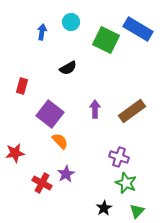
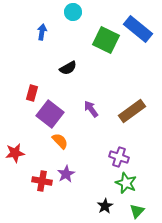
cyan circle: moved 2 px right, 10 px up
blue rectangle: rotated 8 degrees clockwise
red rectangle: moved 10 px right, 7 px down
purple arrow: moved 4 px left; rotated 36 degrees counterclockwise
red cross: moved 2 px up; rotated 18 degrees counterclockwise
black star: moved 1 px right, 2 px up
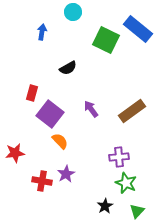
purple cross: rotated 24 degrees counterclockwise
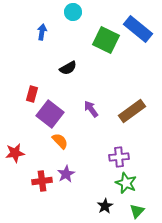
red rectangle: moved 1 px down
red cross: rotated 18 degrees counterclockwise
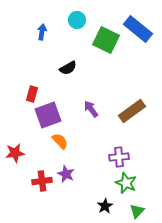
cyan circle: moved 4 px right, 8 px down
purple square: moved 2 px left, 1 px down; rotated 32 degrees clockwise
purple star: rotated 18 degrees counterclockwise
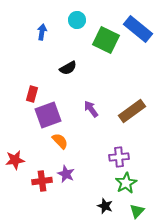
red star: moved 7 px down
green star: rotated 20 degrees clockwise
black star: rotated 21 degrees counterclockwise
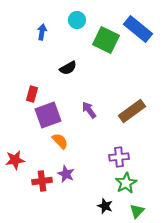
purple arrow: moved 2 px left, 1 px down
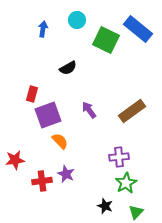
blue arrow: moved 1 px right, 3 px up
green triangle: moved 1 px left, 1 px down
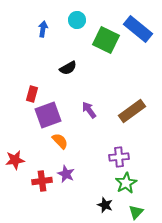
black star: moved 1 px up
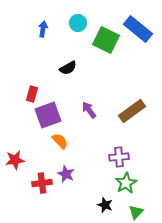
cyan circle: moved 1 px right, 3 px down
red cross: moved 2 px down
